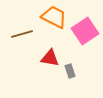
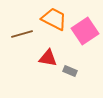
orange trapezoid: moved 2 px down
red triangle: moved 2 px left
gray rectangle: rotated 48 degrees counterclockwise
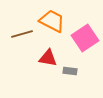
orange trapezoid: moved 2 px left, 2 px down
pink square: moved 7 px down
gray rectangle: rotated 16 degrees counterclockwise
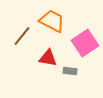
brown line: moved 2 px down; rotated 35 degrees counterclockwise
pink square: moved 5 px down
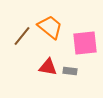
orange trapezoid: moved 2 px left, 6 px down; rotated 12 degrees clockwise
pink square: rotated 28 degrees clockwise
red triangle: moved 9 px down
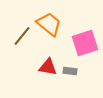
orange trapezoid: moved 1 px left, 3 px up
pink square: rotated 12 degrees counterclockwise
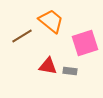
orange trapezoid: moved 2 px right, 3 px up
brown line: rotated 20 degrees clockwise
red triangle: moved 1 px up
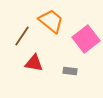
brown line: rotated 25 degrees counterclockwise
pink square: moved 1 px right, 4 px up; rotated 20 degrees counterclockwise
red triangle: moved 14 px left, 3 px up
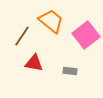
pink square: moved 4 px up
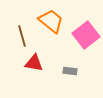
brown line: rotated 50 degrees counterclockwise
